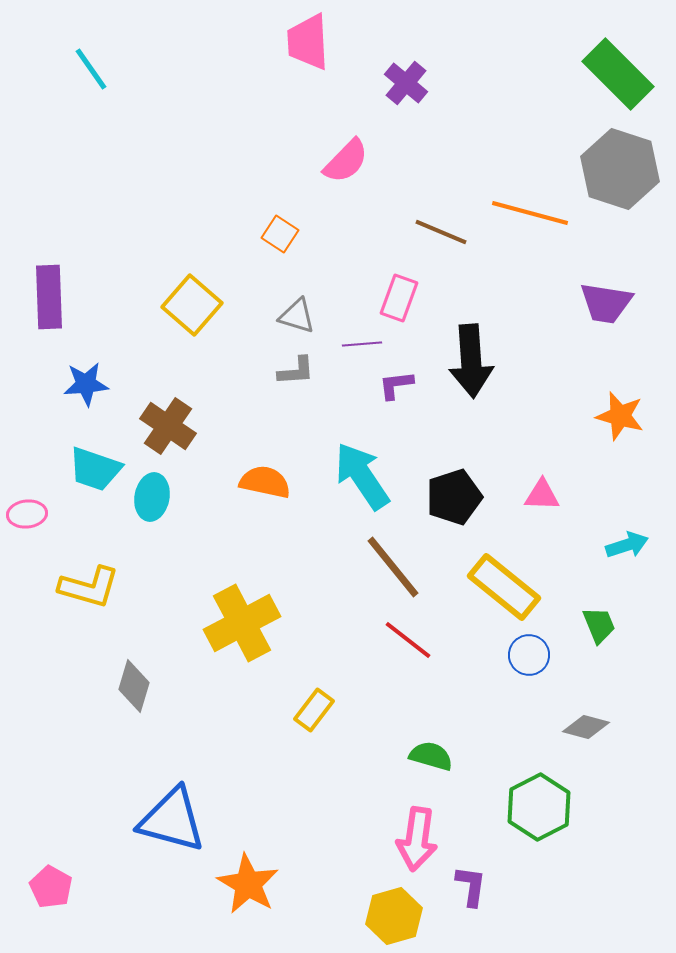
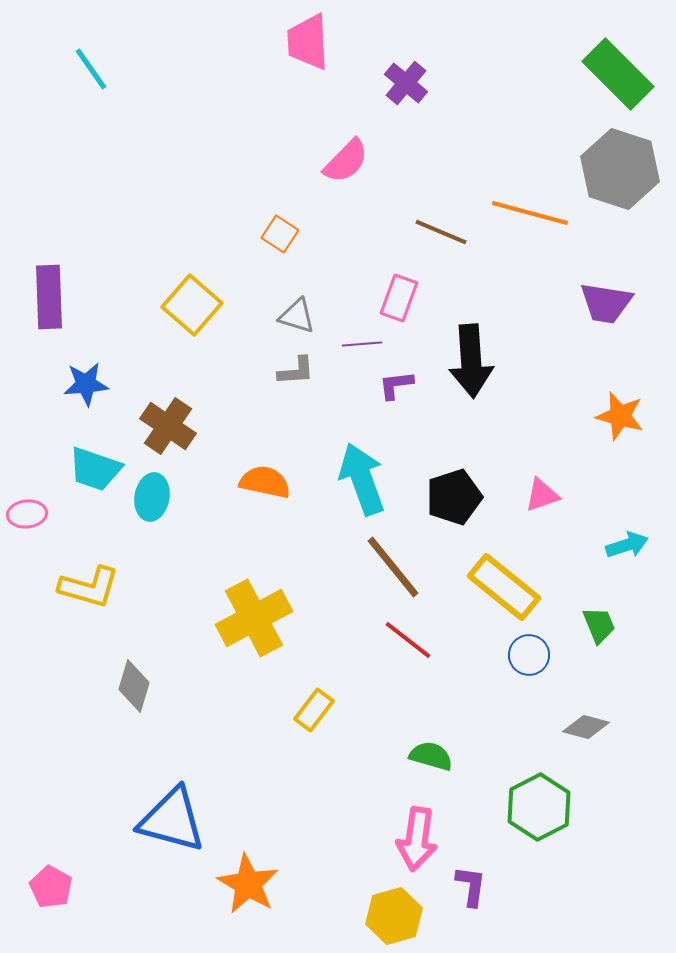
cyan arrow at (362, 476): moved 3 px down; rotated 14 degrees clockwise
pink triangle at (542, 495): rotated 21 degrees counterclockwise
yellow cross at (242, 623): moved 12 px right, 5 px up
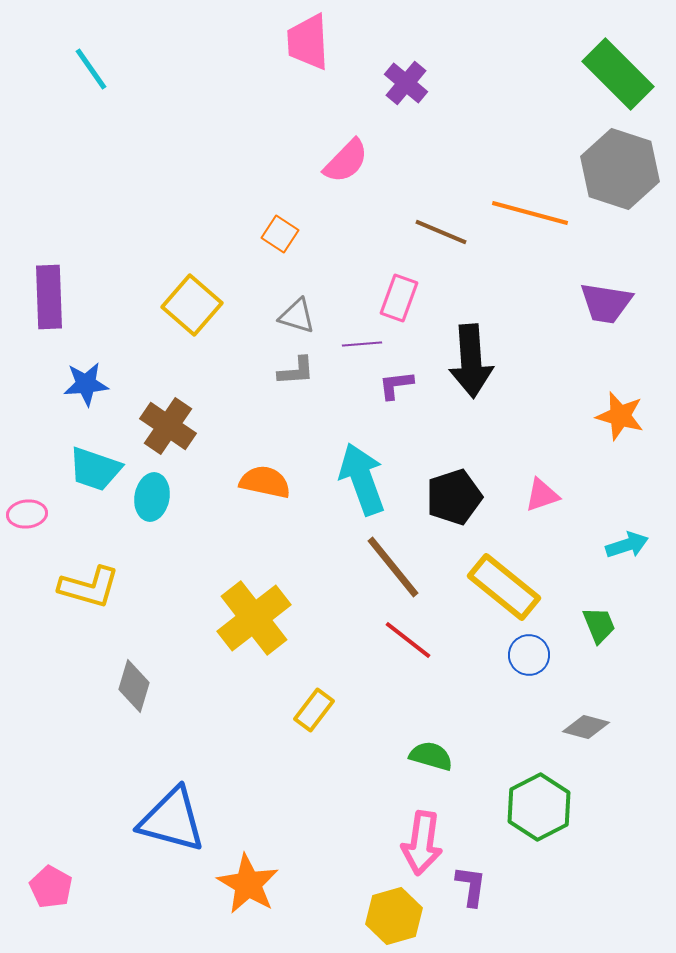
yellow cross at (254, 618): rotated 10 degrees counterclockwise
pink arrow at (417, 839): moved 5 px right, 4 px down
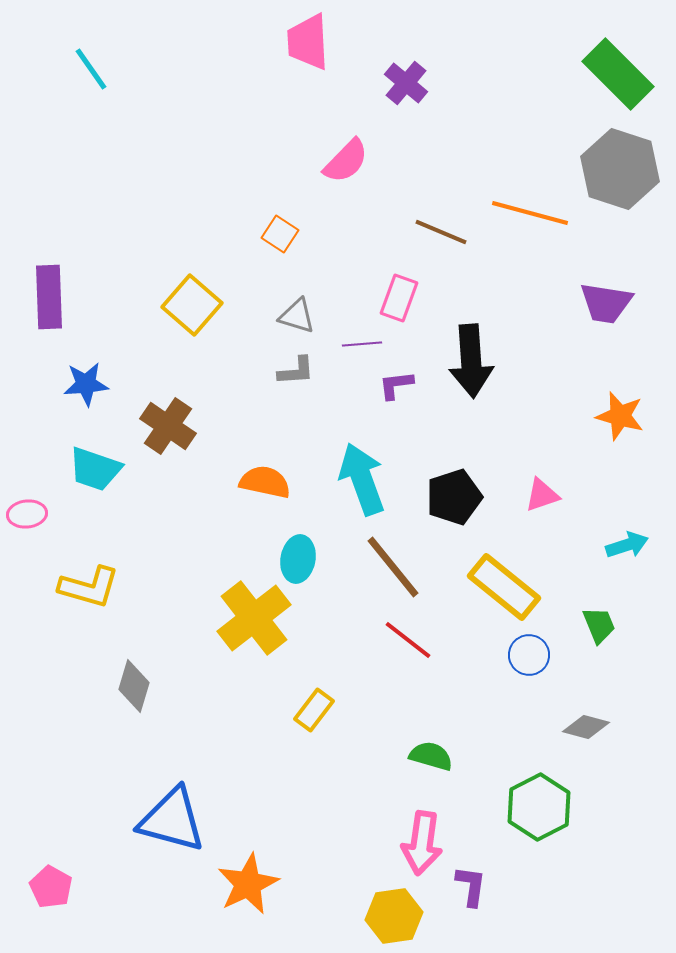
cyan ellipse at (152, 497): moved 146 px right, 62 px down
orange star at (248, 884): rotated 16 degrees clockwise
yellow hexagon at (394, 916): rotated 8 degrees clockwise
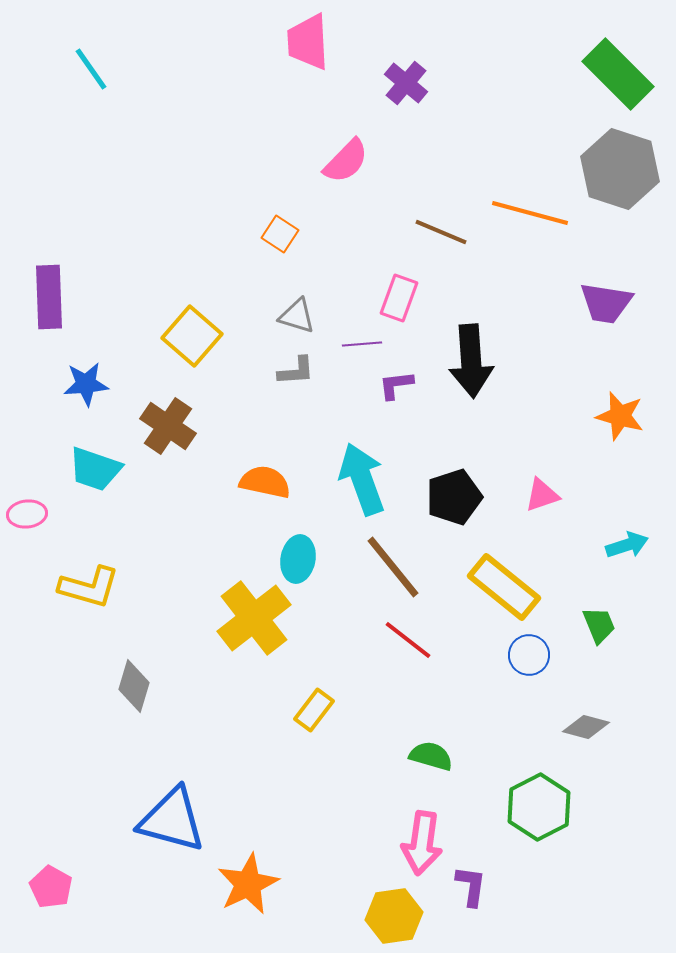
yellow square at (192, 305): moved 31 px down
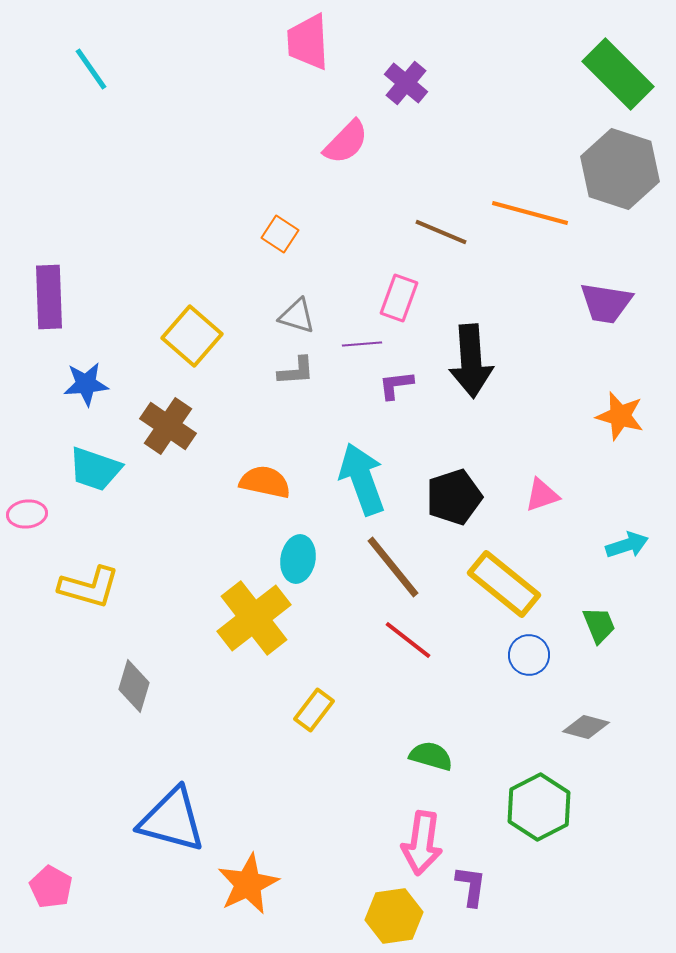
pink semicircle at (346, 161): moved 19 px up
yellow rectangle at (504, 587): moved 3 px up
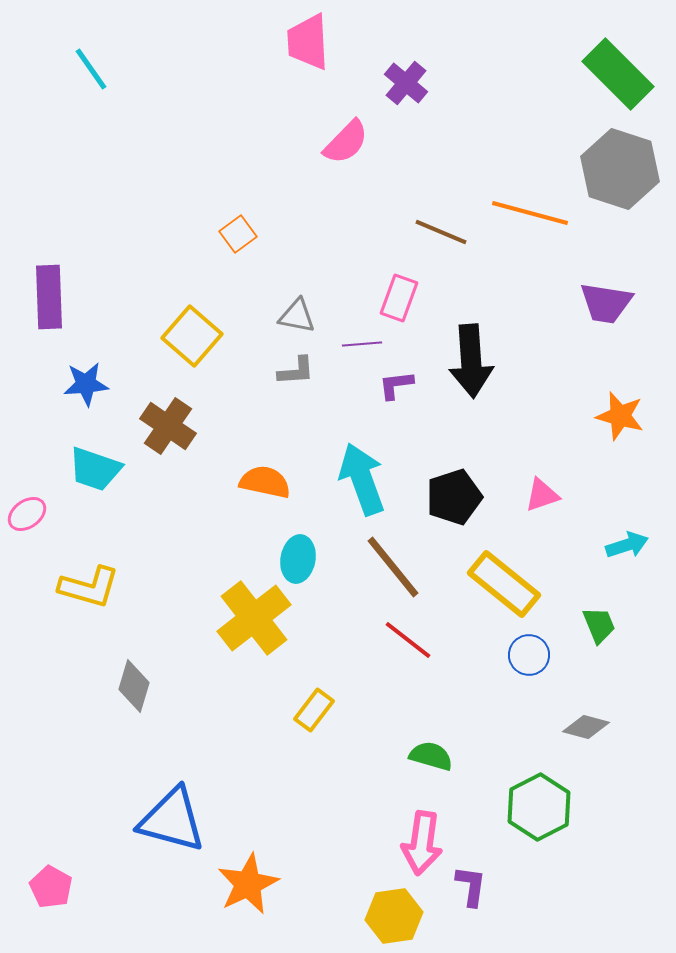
orange square at (280, 234): moved 42 px left; rotated 21 degrees clockwise
gray triangle at (297, 316): rotated 6 degrees counterclockwise
pink ellipse at (27, 514): rotated 30 degrees counterclockwise
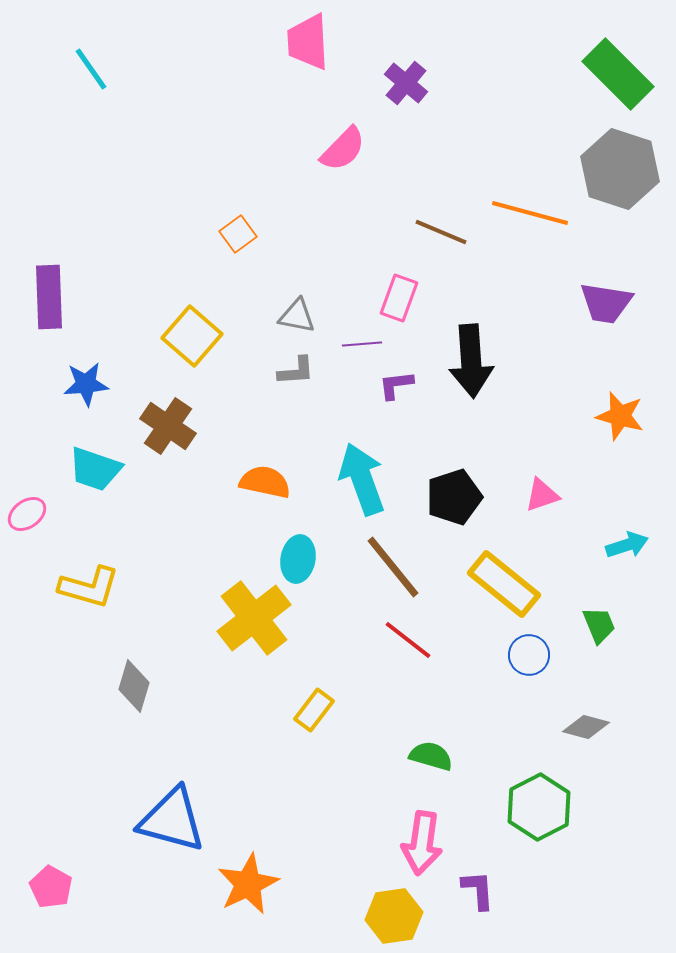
pink semicircle at (346, 142): moved 3 px left, 7 px down
purple L-shape at (471, 886): moved 7 px right, 4 px down; rotated 12 degrees counterclockwise
